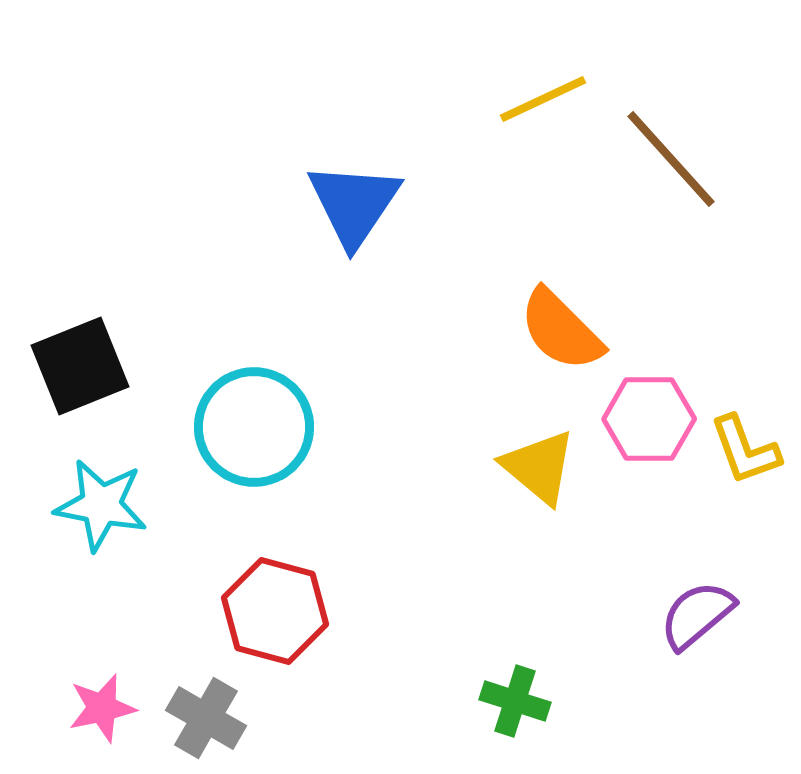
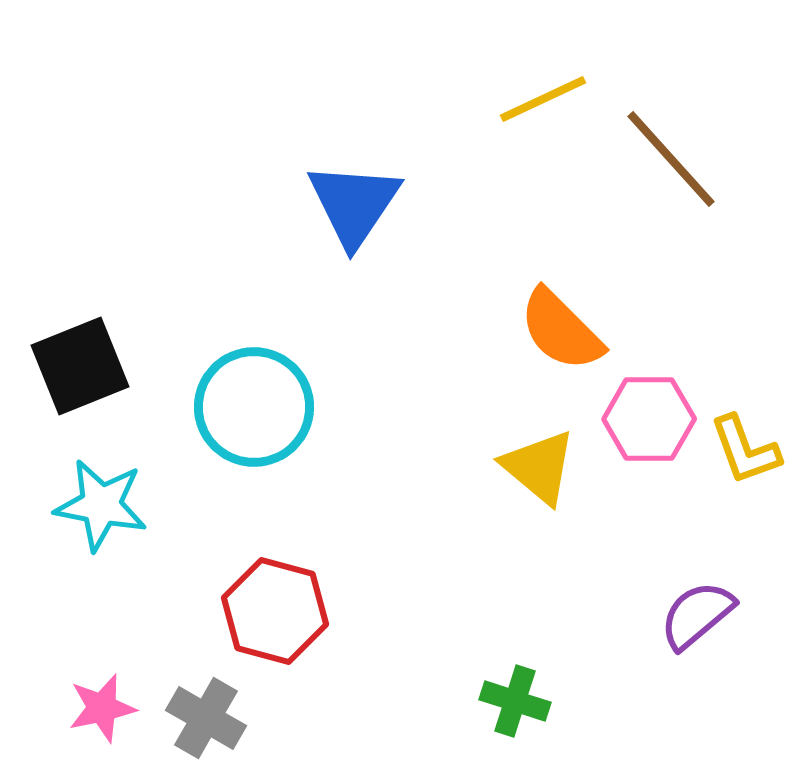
cyan circle: moved 20 px up
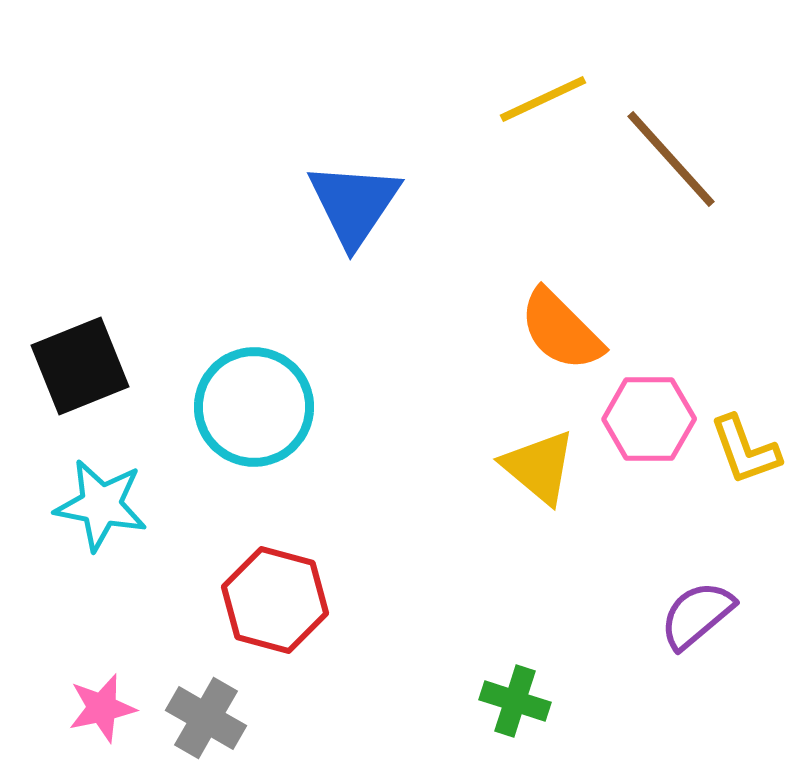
red hexagon: moved 11 px up
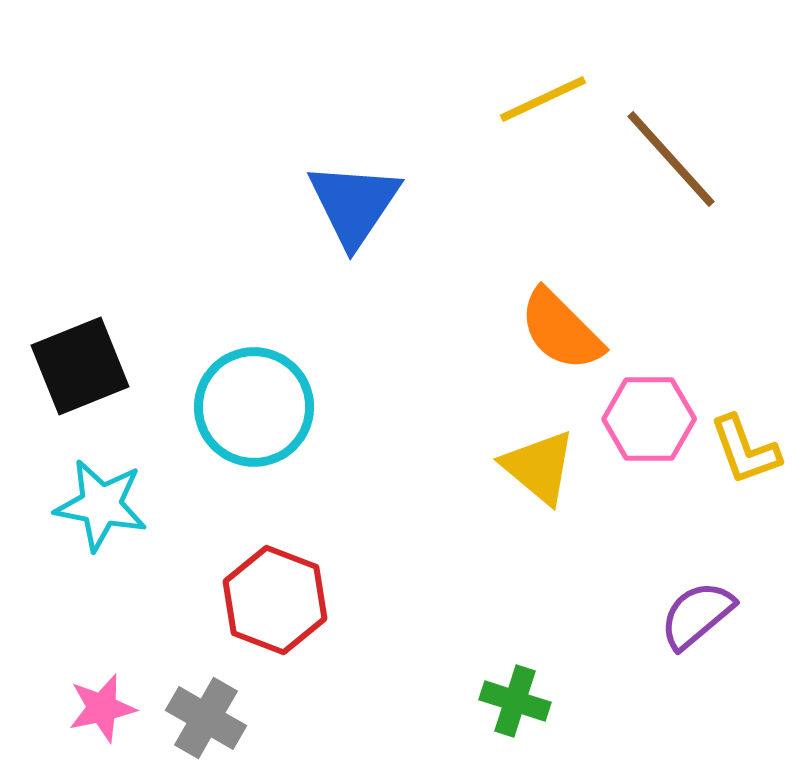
red hexagon: rotated 6 degrees clockwise
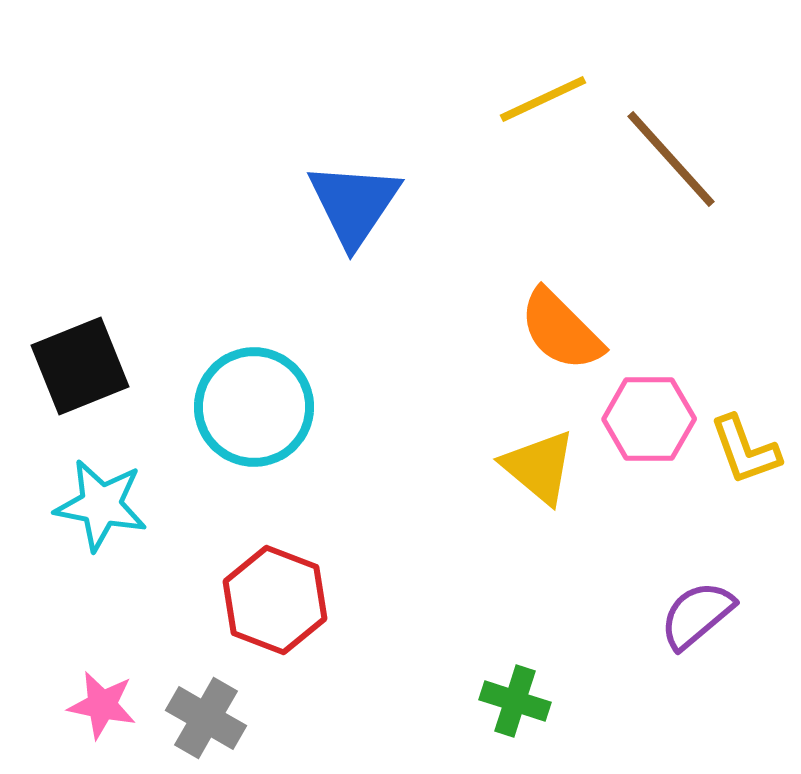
pink star: moved 3 px up; rotated 24 degrees clockwise
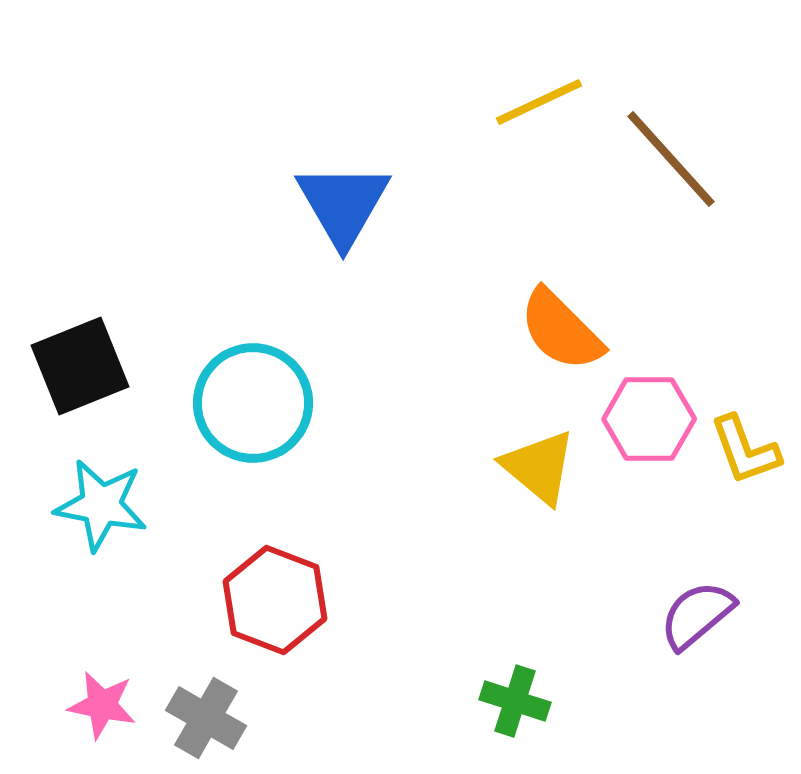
yellow line: moved 4 px left, 3 px down
blue triangle: moved 11 px left; rotated 4 degrees counterclockwise
cyan circle: moved 1 px left, 4 px up
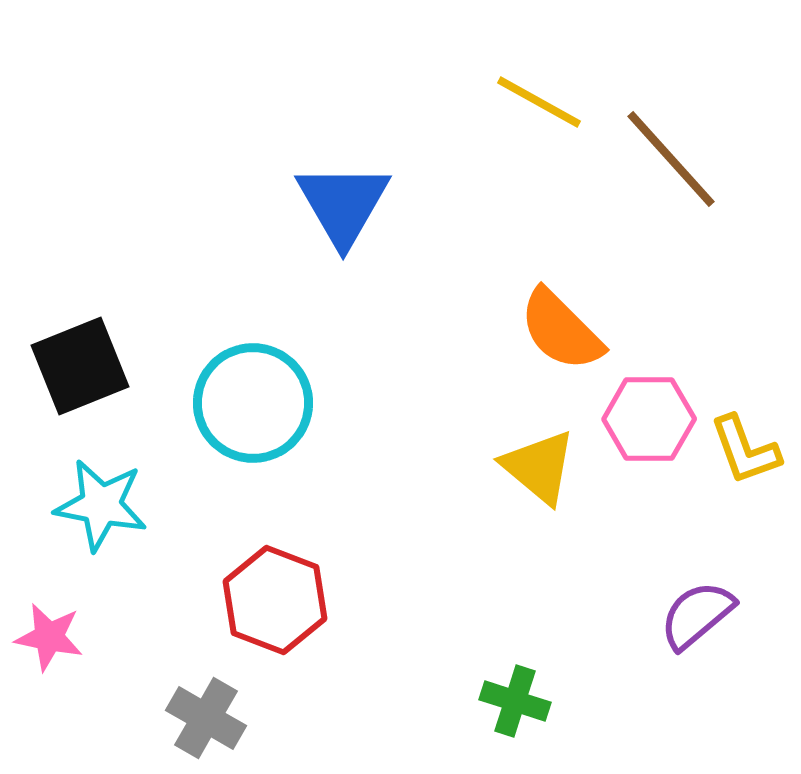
yellow line: rotated 54 degrees clockwise
pink star: moved 53 px left, 68 px up
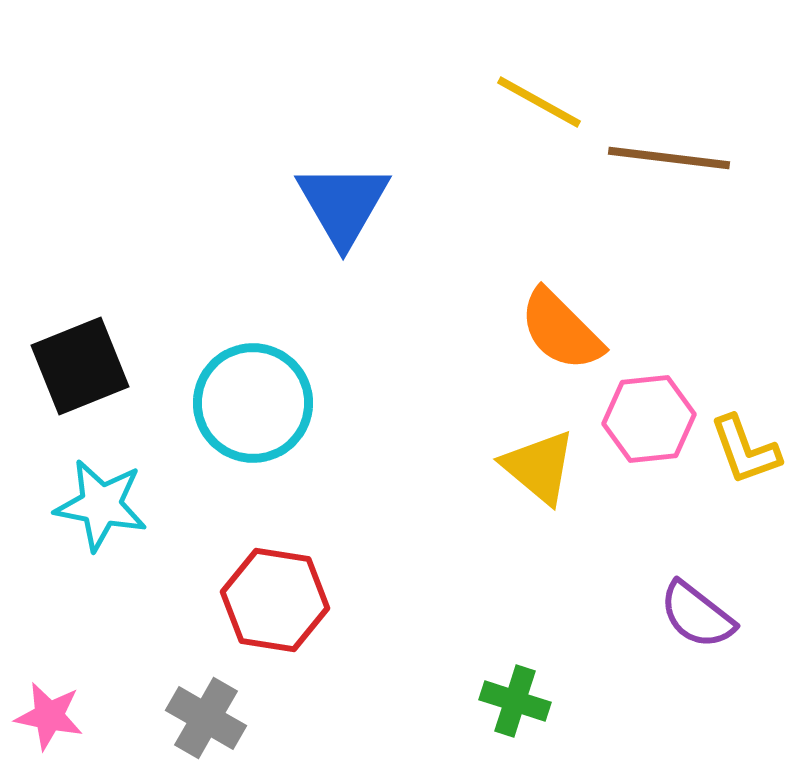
brown line: moved 2 px left, 1 px up; rotated 41 degrees counterclockwise
pink hexagon: rotated 6 degrees counterclockwise
red hexagon: rotated 12 degrees counterclockwise
purple semicircle: rotated 102 degrees counterclockwise
pink star: moved 79 px down
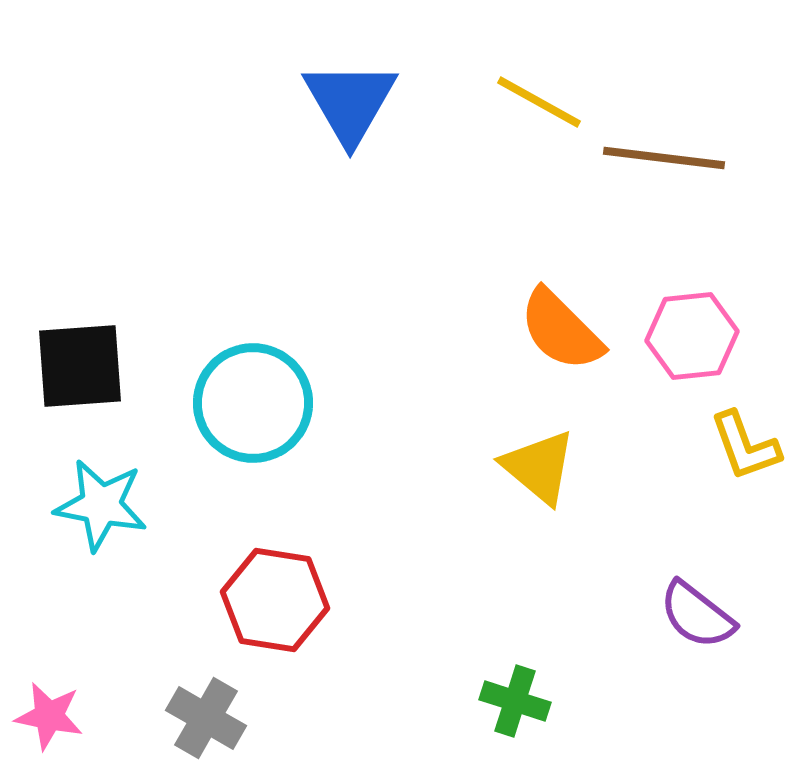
brown line: moved 5 px left
blue triangle: moved 7 px right, 102 px up
black square: rotated 18 degrees clockwise
pink hexagon: moved 43 px right, 83 px up
yellow L-shape: moved 4 px up
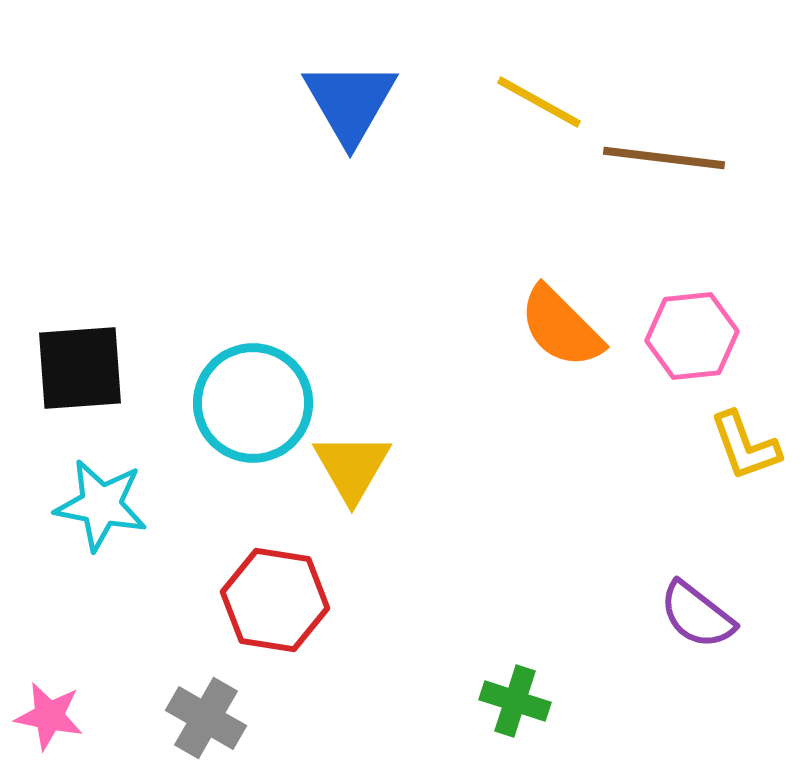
orange semicircle: moved 3 px up
black square: moved 2 px down
yellow triangle: moved 187 px left; rotated 20 degrees clockwise
